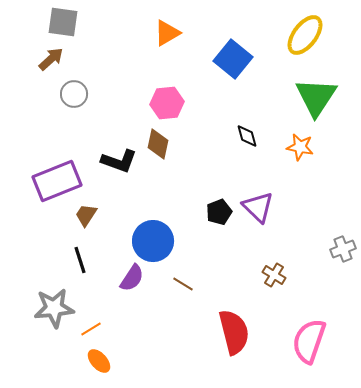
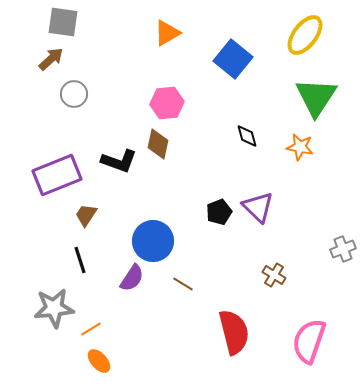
purple rectangle: moved 6 px up
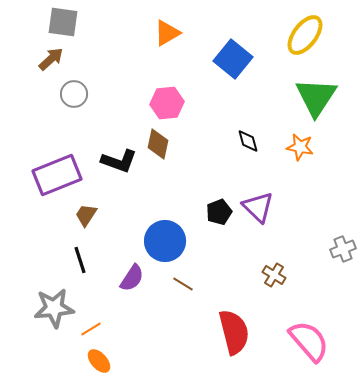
black diamond: moved 1 px right, 5 px down
blue circle: moved 12 px right
pink semicircle: rotated 120 degrees clockwise
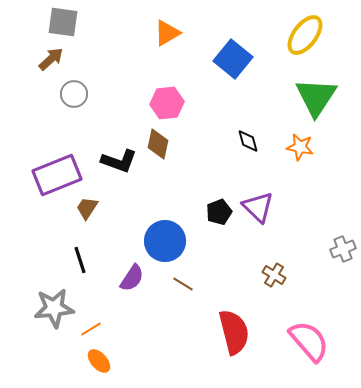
brown trapezoid: moved 1 px right, 7 px up
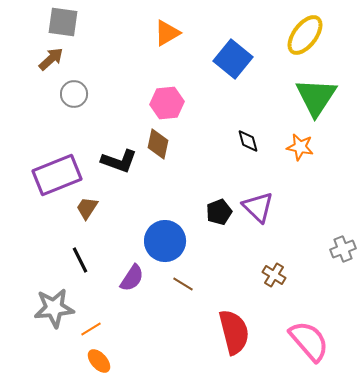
black line: rotated 8 degrees counterclockwise
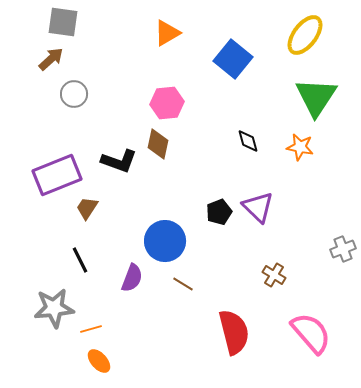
purple semicircle: rotated 12 degrees counterclockwise
orange line: rotated 15 degrees clockwise
pink semicircle: moved 2 px right, 8 px up
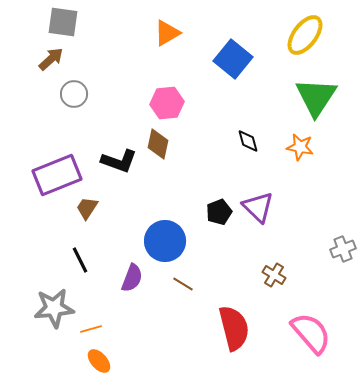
red semicircle: moved 4 px up
